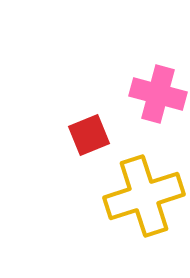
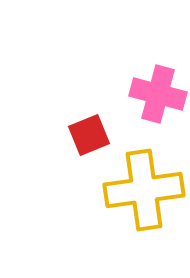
yellow cross: moved 6 px up; rotated 10 degrees clockwise
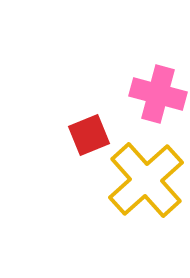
yellow cross: moved 2 px right, 10 px up; rotated 34 degrees counterclockwise
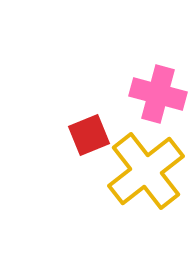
yellow cross: moved 9 px up; rotated 4 degrees clockwise
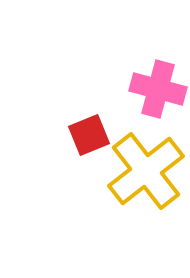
pink cross: moved 5 px up
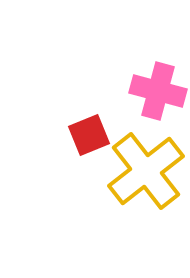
pink cross: moved 2 px down
